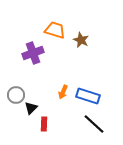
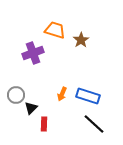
brown star: rotated 14 degrees clockwise
orange arrow: moved 1 px left, 2 px down
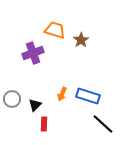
gray circle: moved 4 px left, 4 px down
black triangle: moved 4 px right, 3 px up
black line: moved 9 px right
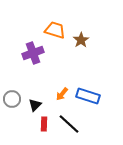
orange arrow: rotated 16 degrees clockwise
black line: moved 34 px left
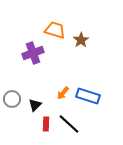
orange arrow: moved 1 px right, 1 px up
red rectangle: moved 2 px right
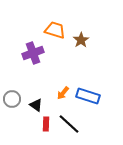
black triangle: moved 1 px right; rotated 40 degrees counterclockwise
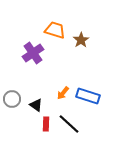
purple cross: rotated 15 degrees counterclockwise
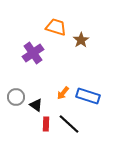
orange trapezoid: moved 1 px right, 3 px up
gray circle: moved 4 px right, 2 px up
